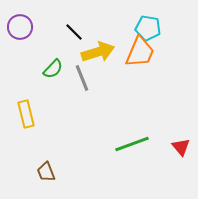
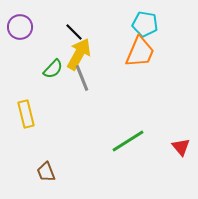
cyan pentagon: moved 3 px left, 4 px up
yellow arrow: moved 19 px left, 2 px down; rotated 44 degrees counterclockwise
green line: moved 4 px left, 3 px up; rotated 12 degrees counterclockwise
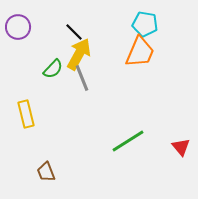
purple circle: moved 2 px left
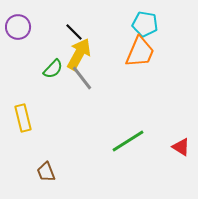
gray line: rotated 16 degrees counterclockwise
yellow rectangle: moved 3 px left, 4 px down
red triangle: rotated 18 degrees counterclockwise
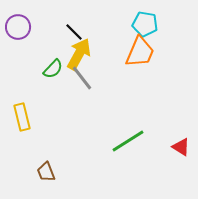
yellow rectangle: moved 1 px left, 1 px up
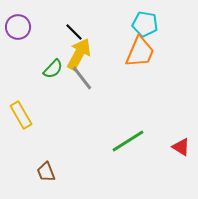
yellow rectangle: moved 1 px left, 2 px up; rotated 16 degrees counterclockwise
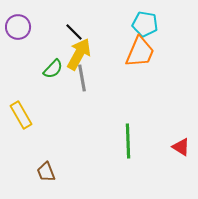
gray line: rotated 28 degrees clockwise
green line: rotated 60 degrees counterclockwise
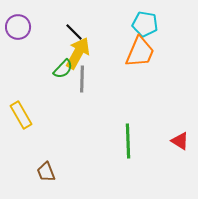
yellow arrow: moved 1 px left, 1 px up
green semicircle: moved 10 px right
gray line: moved 1 px down; rotated 12 degrees clockwise
red triangle: moved 1 px left, 6 px up
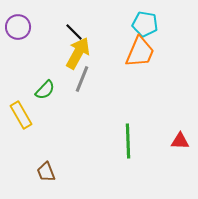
green semicircle: moved 18 px left, 21 px down
gray line: rotated 20 degrees clockwise
red triangle: rotated 30 degrees counterclockwise
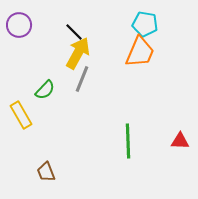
purple circle: moved 1 px right, 2 px up
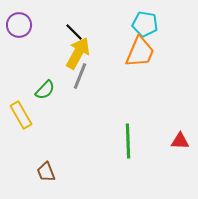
gray line: moved 2 px left, 3 px up
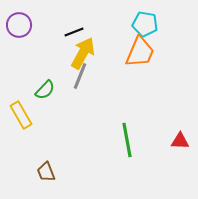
black line: rotated 66 degrees counterclockwise
yellow arrow: moved 5 px right
green line: moved 1 px left, 1 px up; rotated 8 degrees counterclockwise
